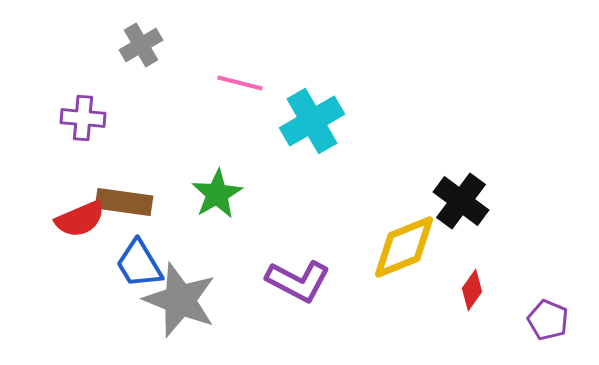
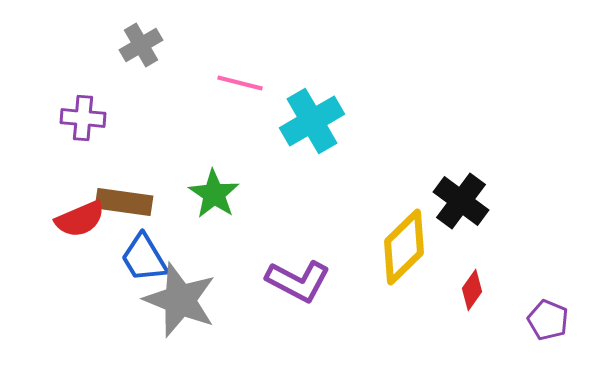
green star: moved 3 px left; rotated 9 degrees counterclockwise
yellow diamond: rotated 22 degrees counterclockwise
blue trapezoid: moved 5 px right, 6 px up
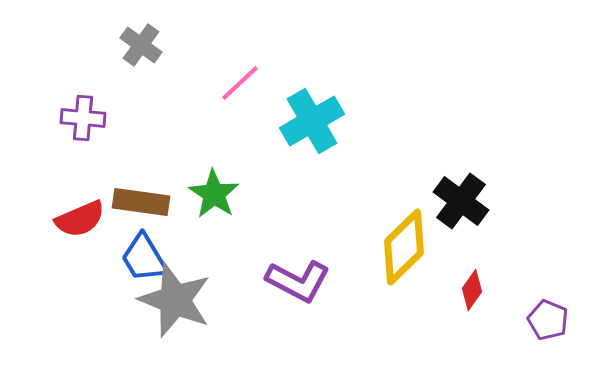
gray cross: rotated 24 degrees counterclockwise
pink line: rotated 57 degrees counterclockwise
brown rectangle: moved 17 px right
gray star: moved 5 px left
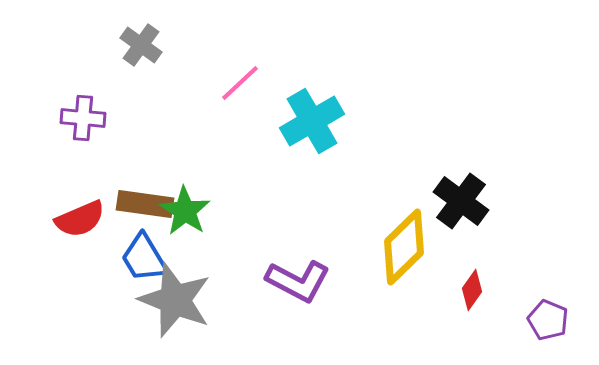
green star: moved 29 px left, 17 px down
brown rectangle: moved 4 px right, 2 px down
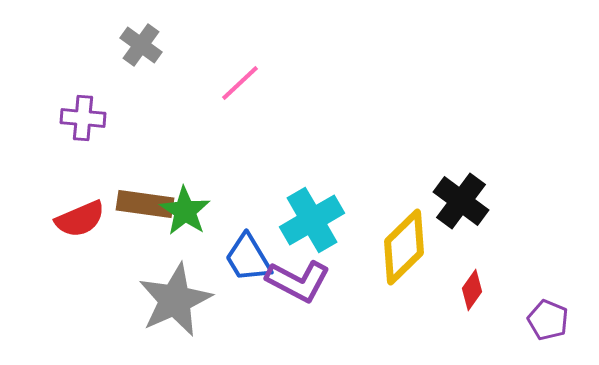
cyan cross: moved 99 px down
blue trapezoid: moved 104 px right
gray star: rotated 26 degrees clockwise
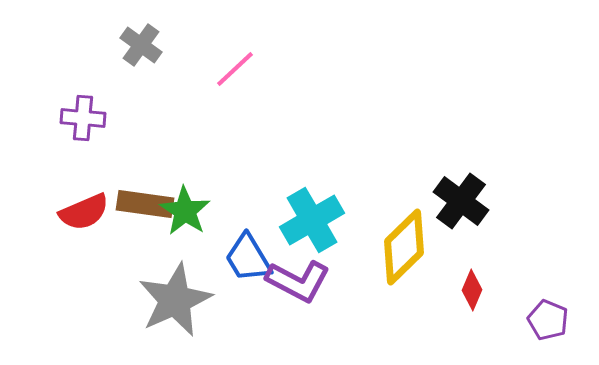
pink line: moved 5 px left, 14 px up
red semicircle: moved 4 px right, 7 px up
red diamond: rotated 12 degrees counterclockwise
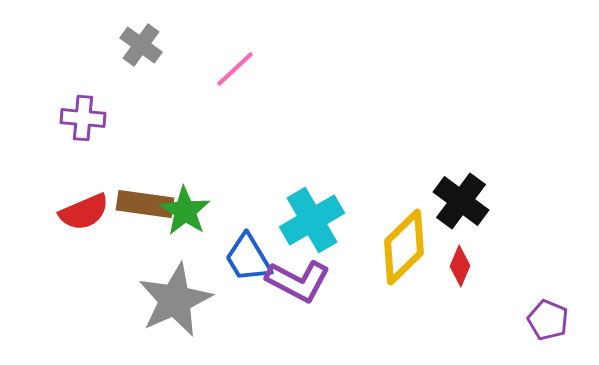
red diamond: moved 12 px left, 24 px up
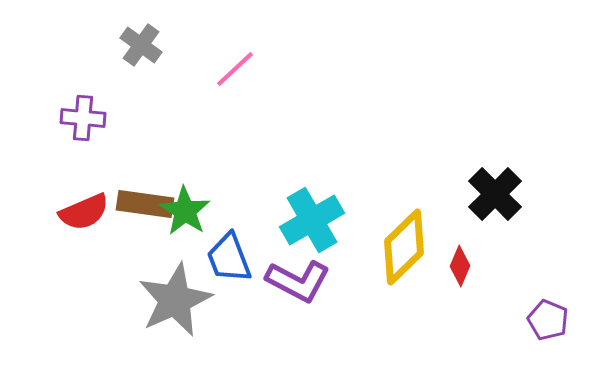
black cross: moved 34 px right, 7 px up; rotated 8 degrees clockwise
blue trapezoid: moved 19 px left; rotated 10 degrees clockwise
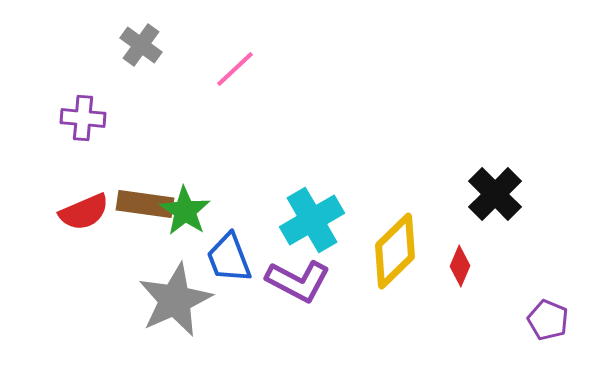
yellow diamond: moved 9 px left, 4 px down
